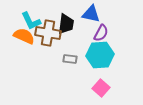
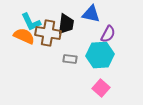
cyan L-shape: moved 1 px down
purple semicircle: moved 7 px right, 1 px down
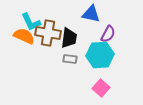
black trapezoid: moved 3 px right, 14 px down
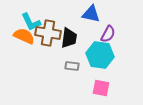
cyan hexagon: rotated 12 degrees clockwise
gray rectangle: moved 2 px right, 7 px down
pink square: rotated 30 degrees counterclockwise
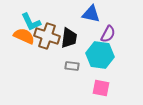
brown cross: moved 1 px left, 3 px down; rotated 10 degrees clockwise
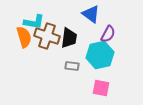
blue triangle: rotated 24 degrees clockwise
cyan L-shape: moved 3 px right; rotated 55 degrees counterclockwise
orange semicircle: moved 1 px down; rotated 50 degrees clockwise
cyan hexagon: rotated 20 degrees counterclockwise
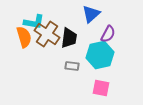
blue triangle: rotated 42 degrees clockwise
brown cross: moved 2 px up; rotated 15 degrees clockwise
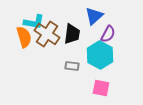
blue triangle: moved 3 px right, 2 px down
black trapezoid: moved 3 px right, 4 px up
cyan hexagon: rotated 20 degrees counterclockwise
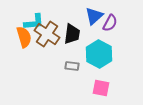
cyan L-shape: rotated 15 degrees counterclockwise
purple semicircle: moved 2 px right, 11 px up
cyan hexagon: moved 1 px left, 1 px up
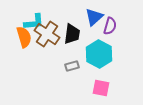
blue triangle: moved 1 px down
purple semicircle: moved 3 px down; rotated 12 degrees counterclockwise
gray rectangle: rotated 24 degrees counterclockwise
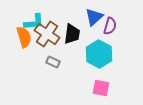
gray rectangle: moved 19 px left, 4 px up; rotated 40 degrees clockwise
